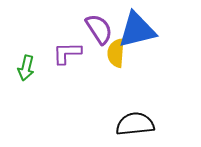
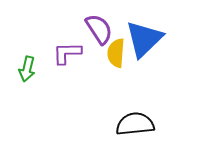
blue triangle: moved 7 px right, 9 px down; rotated 30 degrees counterclockwise
green arrow: moved 1 px right, 1 px down
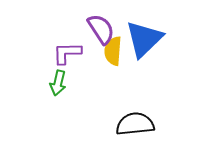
purple semicircle: moved 2 px right
yellow semicircle: moved 3 px left, 2 px up
green arrow: moved 31 px right, 14 px down
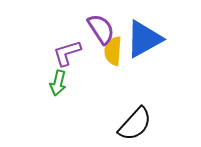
blue triangle: rotated 15 degrees clockwise
purple L-shape: rotated 16 degrees counterclockwise
black semicircle: rotated 138 degrees clockwise
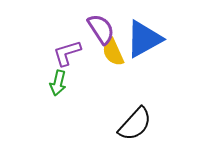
yellow semicircle: moved 1 px down; rotated 28 degrees counterclockwise
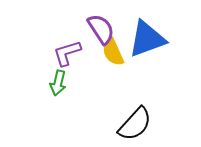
blue triangle: moved 3 px right; rotated 9 degrees clockwise
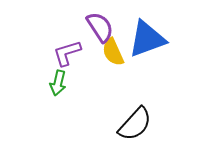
purple semicircle: moved 1 px left, 2 px up
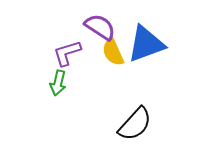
purple semicircle: rotated 24 degrees counterclockwise
blue triangle: moved 1 px left, 5 px down
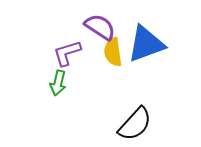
yellow semicircle: rotated 16 degrees clockwise
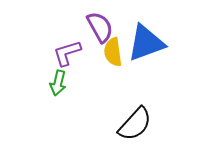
purple semicircle: rotated 28 degrees clockwise
blue triangle: moved 1 px up
